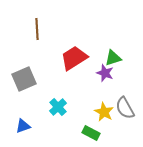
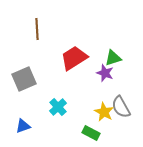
gray semicircle: moved 4 px left, 1 px up
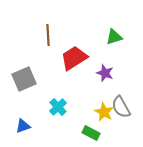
brown line: moved 11 px right, 6 px down
green triangle: moved 1 px right, 21 px up
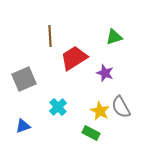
brown line: moved 2 px right, 1 px down
yellow star: moved 4 px left, 1 px up
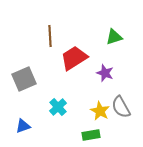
green rectangle: moved 2 px down; rotated 36 degrees counterclockwise
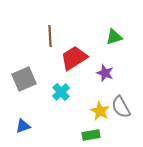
cyan cross: moved 3 px right, 15 px up
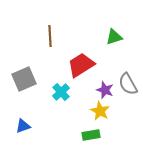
red trapezoid: moved 7 px right, 7 px down
purple star: moved 17 px down
gray semicircle: moved 7 px right, 23 px up
